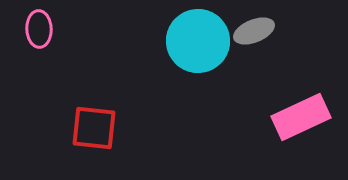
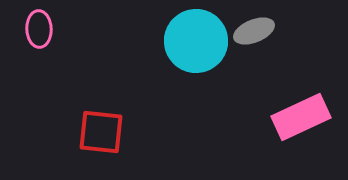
cyan circle: moved 2 px left
red square: moved 7 px right, 4 px down
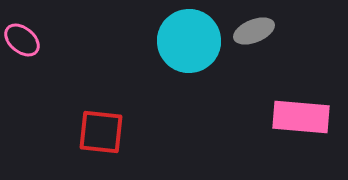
pink ellipse: moved 17 px left, 11 px down; rotated 48 degrees counterclockwise
cyan circle: moved 7 px left
pink rectangle: rotated 30 degrees clockwise
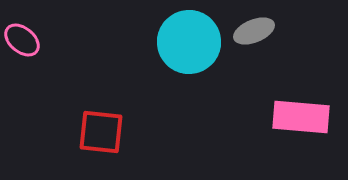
cyan circle: moved 1 px down
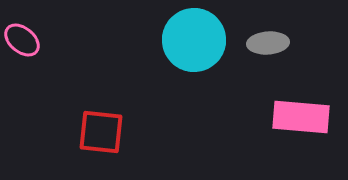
gray ellipse: moved 14 px right, 12 px down; rotated 18 degrees clockwise
cyan circle: moved 5 px right, 2 px up
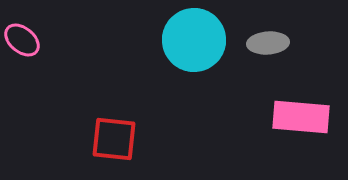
red square: moved 13 px right, 7 px down
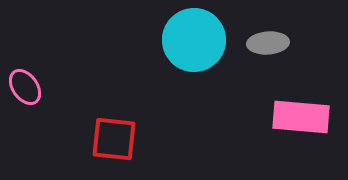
pink ellipse: moved 3 px right, 47 px down; rotated 15 degrees clockwise
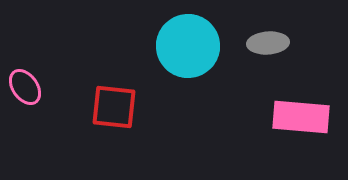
cyan circle: moved 6 px left, 6 px down
red square: moved 32 px up
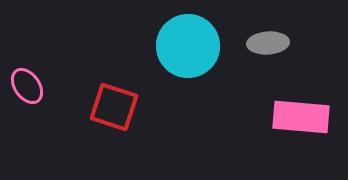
pink ellipse: moved 2 px right, 1 px up
red square: rotated 12 degrees clockwise
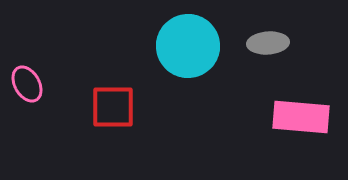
pink ellipse: moved 2 px up; rotated 6 degrees clockwise
red square: moved 1 px left; rotated 18 degrees counterclockwise
